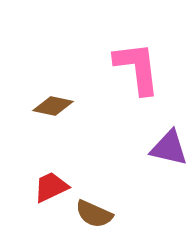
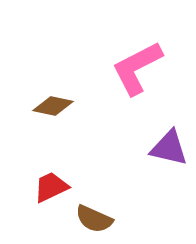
pink L-shape: rotated 110 degrees counterclockwise
brown semicircle: moved 5 px down
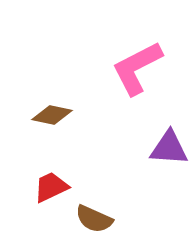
brown diamond: moved 1 px left, 9 px down
purple triangle: rotated 9 degrees counterclockwise
